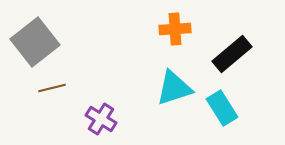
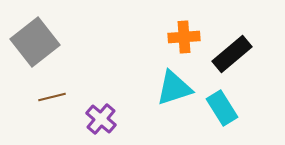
orange cross: moved 9 px right, 8 px down
brown line: moved 9 px down
purple cross: rotated 8 degrees clockwise
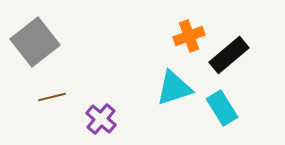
orange cross: moved 5 px right, 1 px up; rotated 16 degrees counterclockwise
black rectangle: moved 3 px left, 1 px down
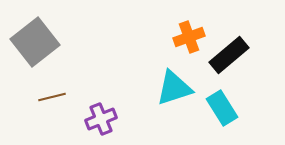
orange cross: moved 1 px down
purple cross: rotated 28 degrees clockwise
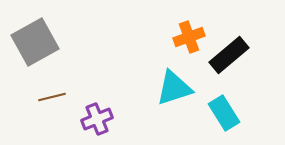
gray square: rotated 9 degrees clockwise
cyan rectangle: moved 2 px right, 5 px down
purple cross: moved 4 px left
